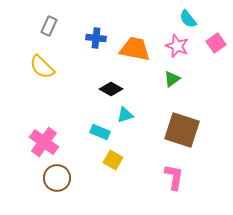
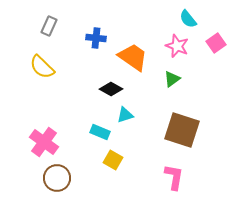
orange trapezoid: moved 2 px left, 8 px down; rotated 24 degrees clockwise
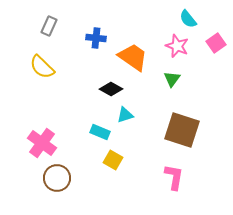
green triangle: rotated 18 degrees counterclockwise
pink cross: moved 2 px left, 1 px down
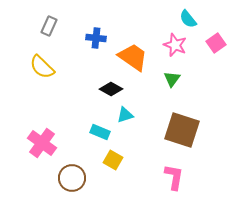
pink star: moved 2 px left, 1 px up
brown circle: moved 15 px right
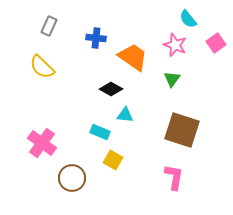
cyan triangle: rotated 24 degrees clockwise
